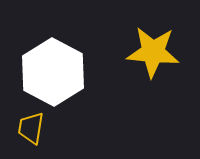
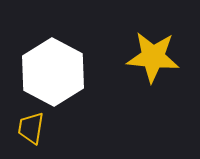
yellow star: moved 5 px down
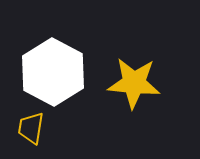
yellow star: moved 19 px left, 26 px down
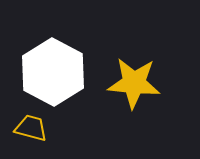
yellow trapezoid: rotated 96 degrees clockwise
